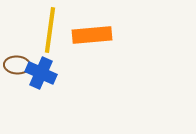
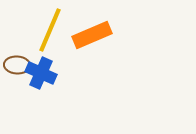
yellow line: rotated 15 degrees clockwise
orange rectangle: rotated 18 degrees counterclockwise
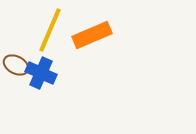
brown ellipse: moved 1 px left; rotated 25 degrees clockwise
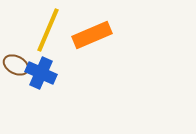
yellow line: moved 2 px left
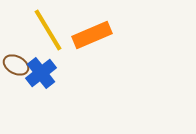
yellow line: rotated 54 degrees counterclockwise
blue cross: rotated 28 degrees clockwise
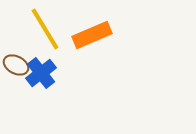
yellow line: moved 3 px left, 1 px up
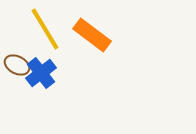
orange rectangle: rotated 60 degrees clockwise
brown ellipse: moved 1 px right
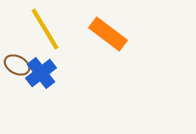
orange rectangle: moved 16 px right, 1 px up
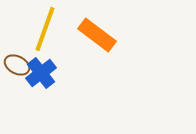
yellow line: rotated 51 degrees clockwise
orange rectangle: moved 11 px left, 1 px down
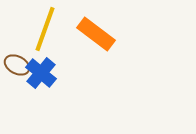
orange rectangle: moved 1 px left, 1 px up
blue cross: rotated 12 degrees counterclockwise
